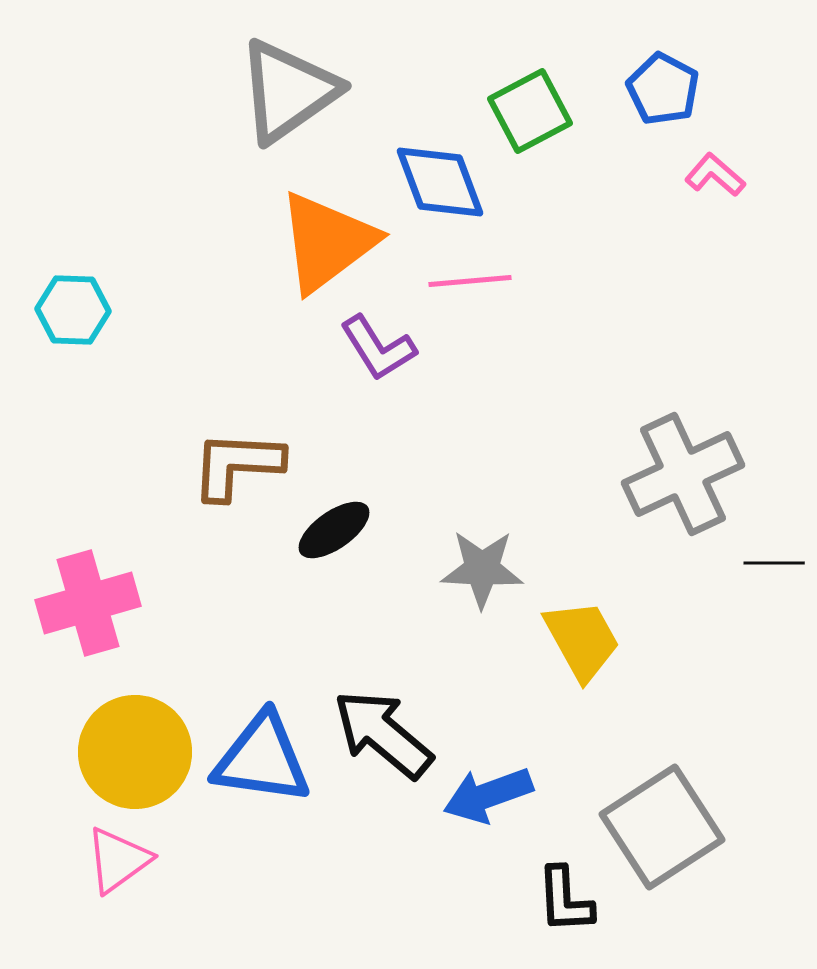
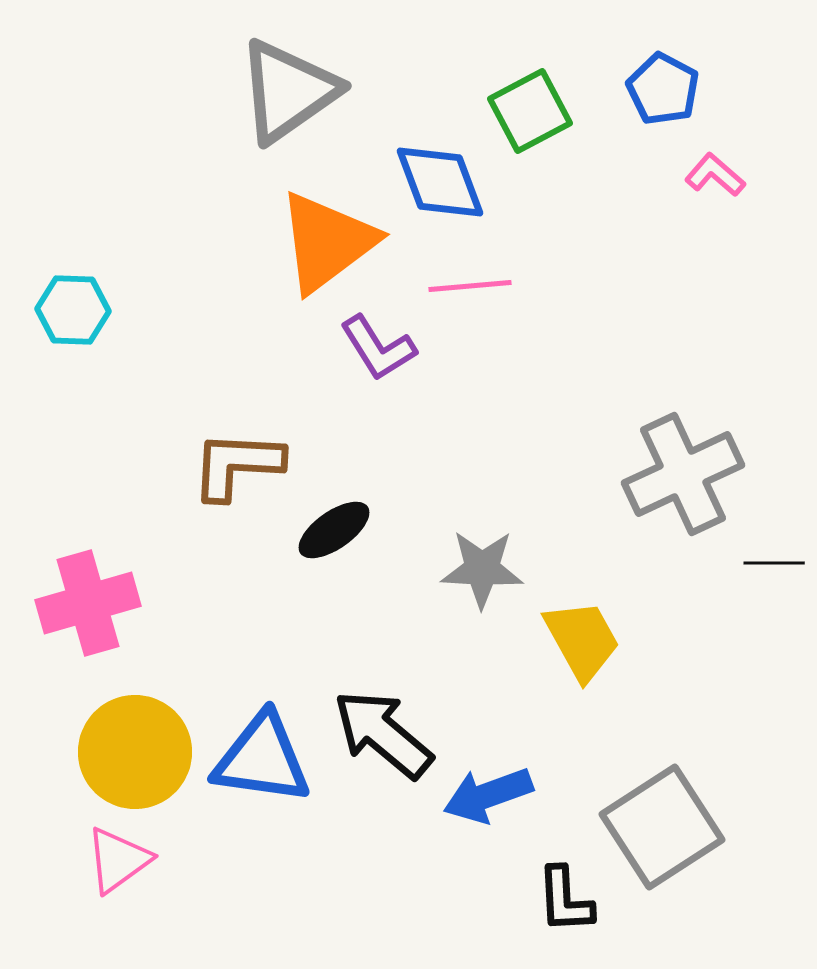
pink line: moved 5 px down
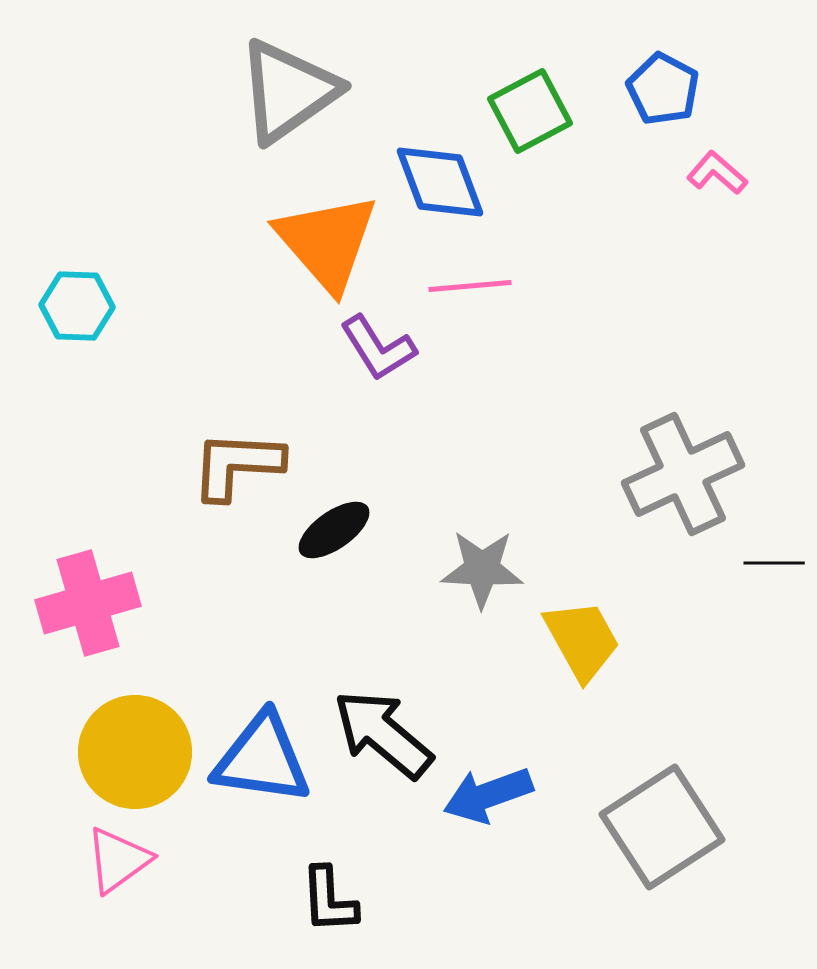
pink L-shape: moved 2 px right, 2 px up
orange triangle: rotated 34 degrees counterclockwise
cyan hexagon: moved 4 px right, 4 px up
black L-shape: moved 236 px left
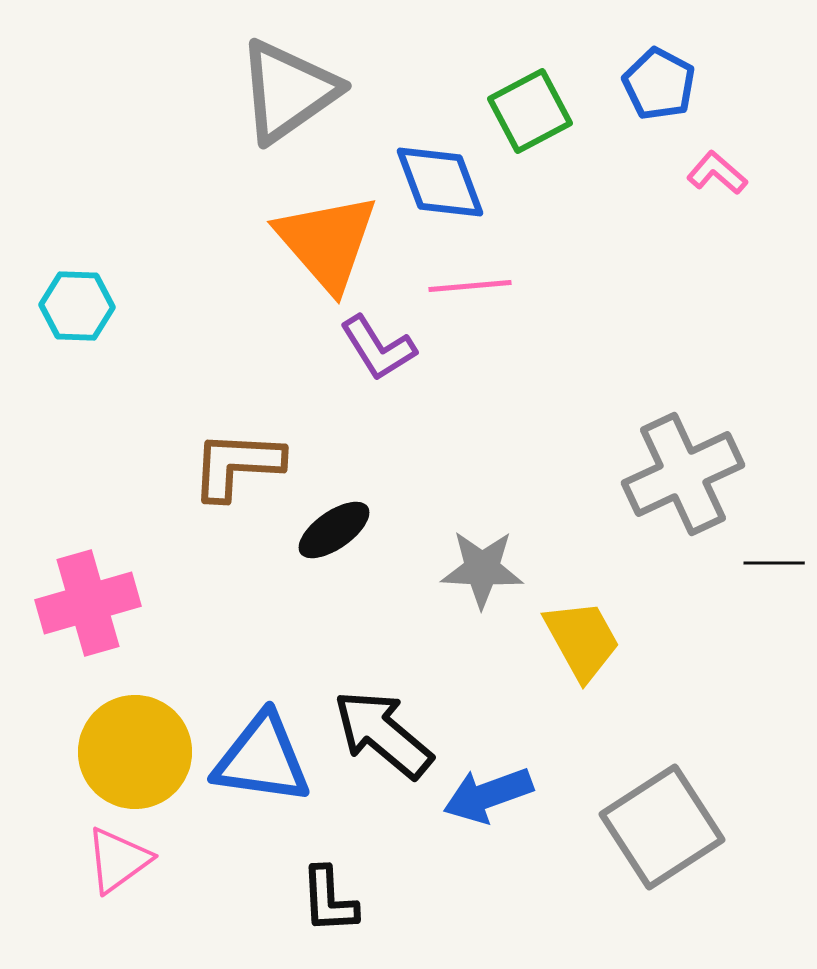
blue pentagon: moved 4 px left, 5 px up
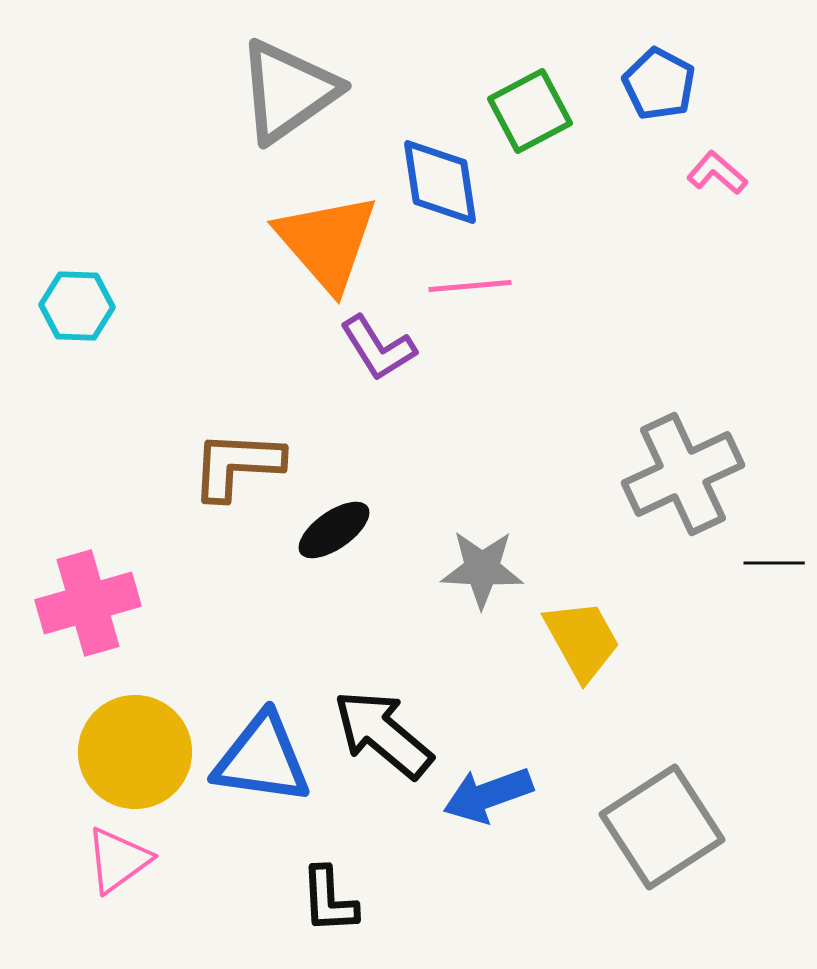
blue diamond: rotated 12 degrees clockwise
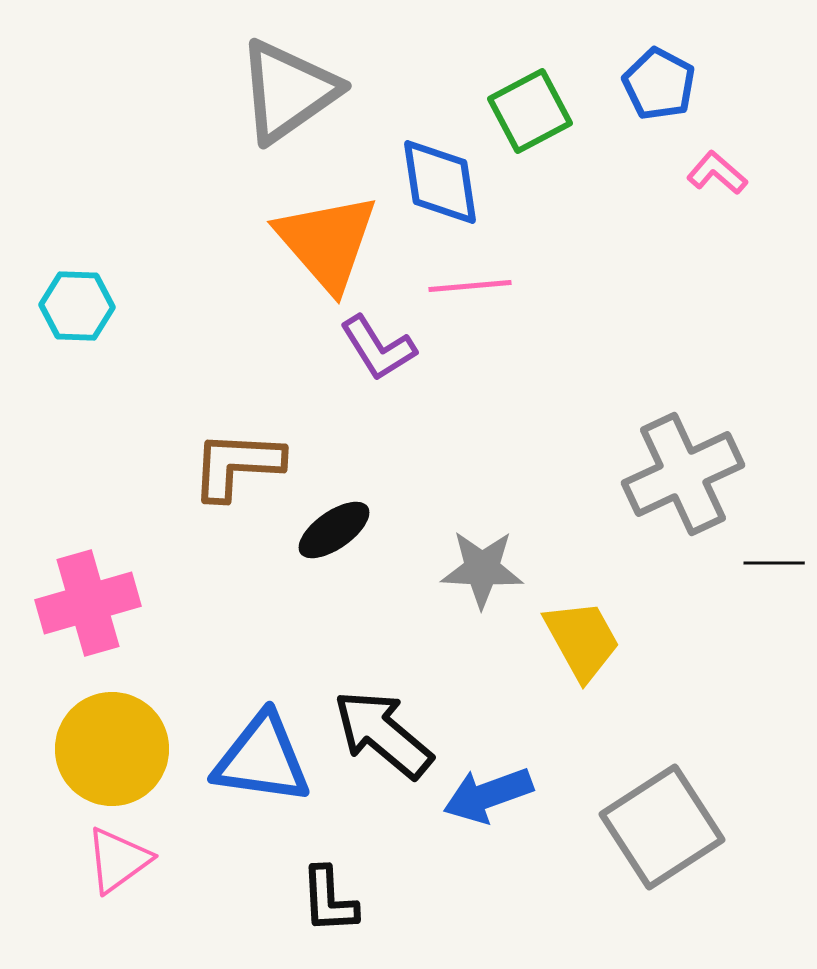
yellow circle: moved 23 px left, 3 px up
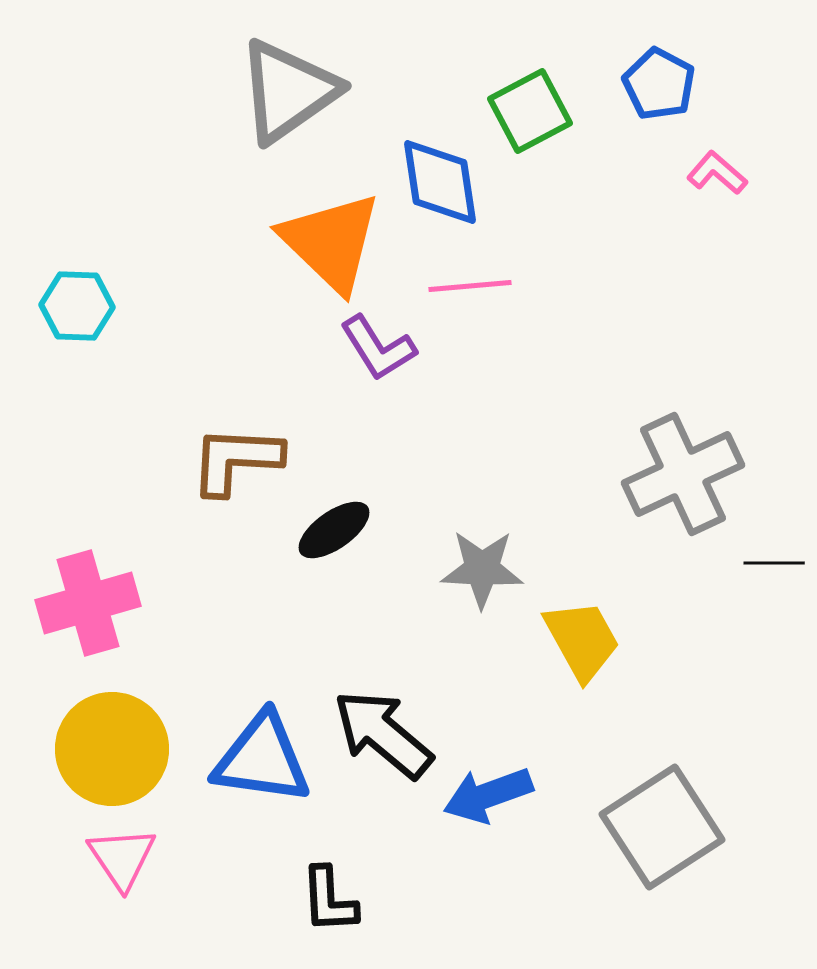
orange triangle: moved 4 px right; rotated 5 degrees counterclockwise
brown L-shape: moved 1 px left, 5 px up
pink triangle: moved 4 px right, 2 px up; rotated 28 degrees counterclockwise
